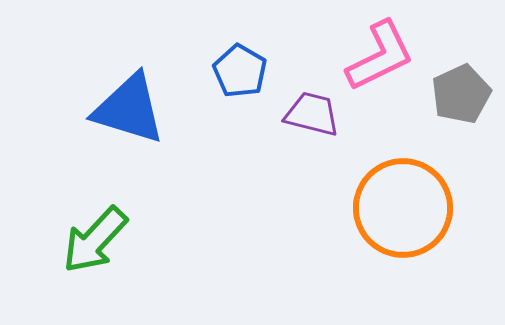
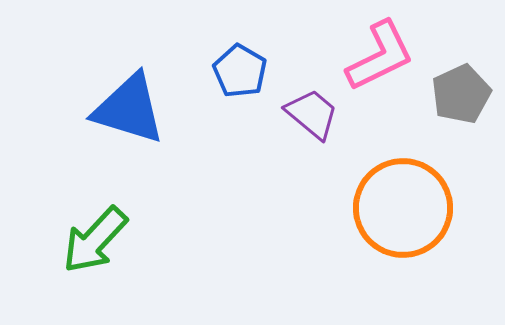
purple trapezoid: rotated 26 degrees clockwise
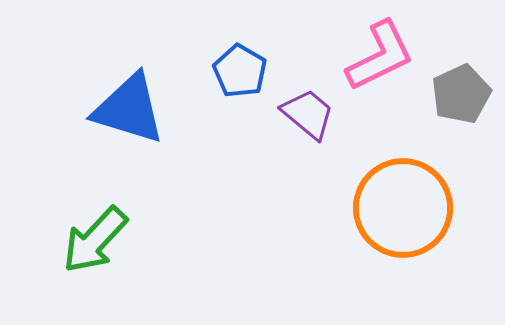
purple trapezoid: moved 4 px left
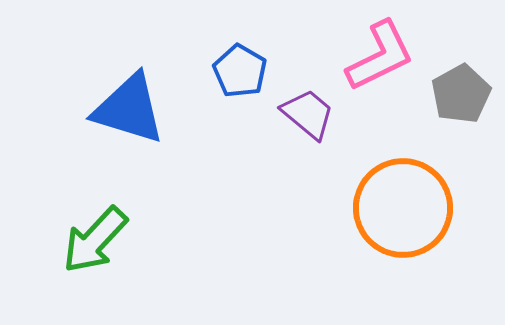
gray pentagon: rotated 4 degrees counterclockwise
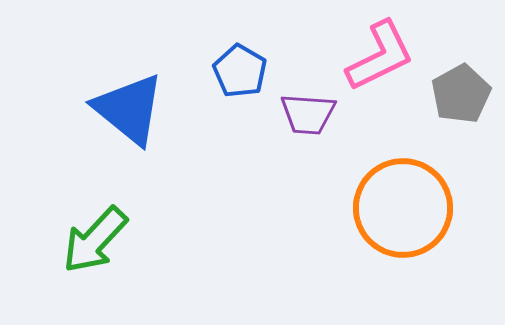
blue triangle: rotated 22 degrees clockwise
purple trapezoid: rotated 144 degrees clockwise
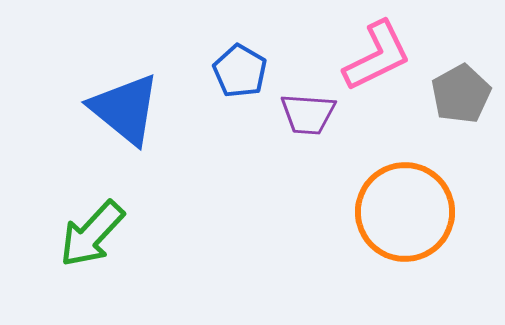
pink L-shape: moved 3 px left
blue triangle: moved 4 px left
orange circle: moved 2 px right, 4 px down
green arrow: moved 3 px left, 6 px up
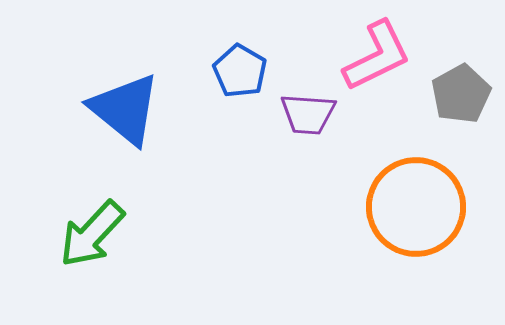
orange circle: moved 11 px right, 5 px up
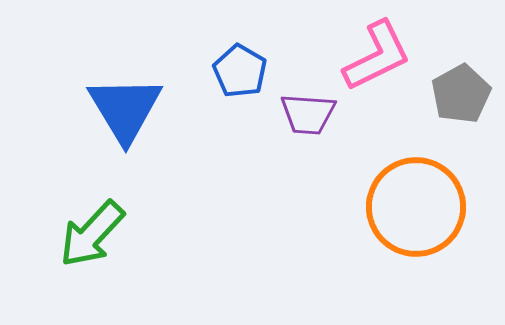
blue triangle: rotated 20 degrees clockwise
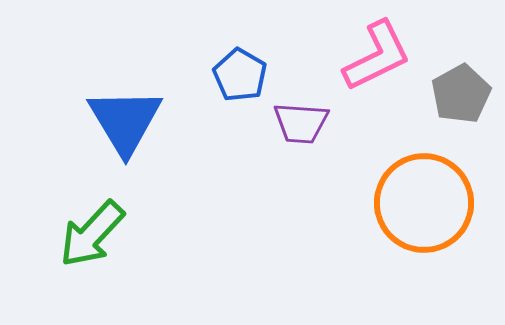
blue pentagon: moved 4 px down
blue triangle: moved 12 px down
purple trapezoid: moved 7 px left, 9 px down
orange circle: moved 8 px right, 4 px up
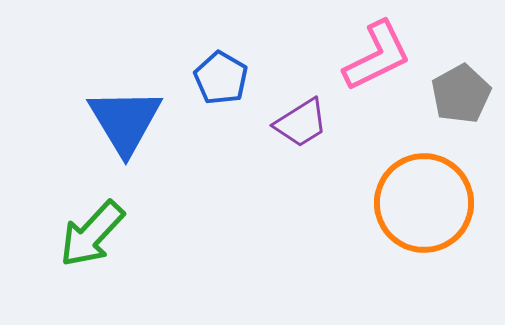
blue pentagon: moved 19 px left, 3 px down
purple trapezoid: rotated 36 degrees counterclockwise
